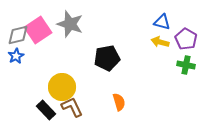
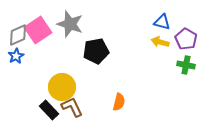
gray diamond: rotated 10 degrees counterclockwise
black pentagon: moved 11 px left, 7 px up
orange semicircle: rotated 30 degrees clockwise
black rectangle: moved 3 px right
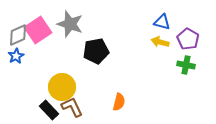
purple pentagon: moved 2 px right
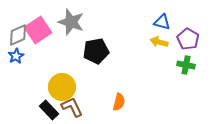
gray star: moved 1 px right, 2 px up
yellow arrow: moved 1 px left
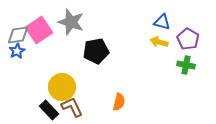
pink square: moved 1 px right
gray diamond: rotated 15 degrees clockwise
blue star: moved 1 px right, 5 px up
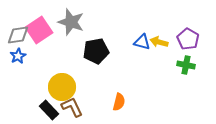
blue triangle: moved 20 px left, 20 px down
blue star: moved 1 px right, 5 px down
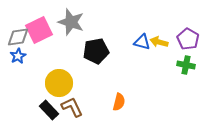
pink square: rotated 8 degrees clockwise
gray diamond: moved 2 px down
yellow circle: moved 3 px left, 4 px up
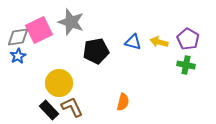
blue triangle: moved 9 px left
orange semicircle: moved 4 px right
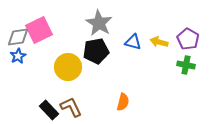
gray star: moved 28 px right, 1 px down; rotated 12 degrees clockwise
yellow circle: moved 9 px right, 16 px up
brown L-shape: moved 1 px left
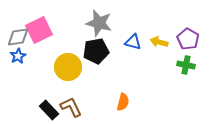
gray star: rotated 16 degrees counterclockwise
